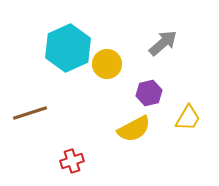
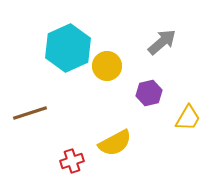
gray arrow: moved 1 px left, 1 px up
yellow circle: moved 2 px down
yellow semicircle: moved 19 px left, 14 px down
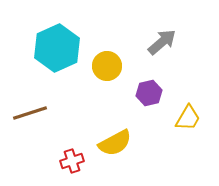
cyan hexagon: moved 11 px left
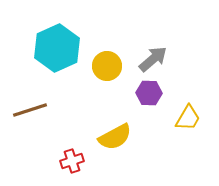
gray arrow: moved 9 px left, 17 px down
purple hexagon: rotated 15 degrees clockwise
brown line: moved 3 px up
yellow semicircle: moved 6 px up
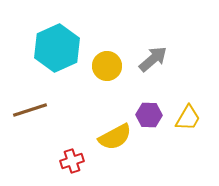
purple hexagon: moved 22 px down
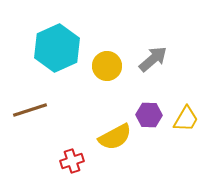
yellow trapezoid: moved 2 px left, 1 px down
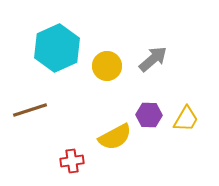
red cross: rotated 10 degrees clockwise
